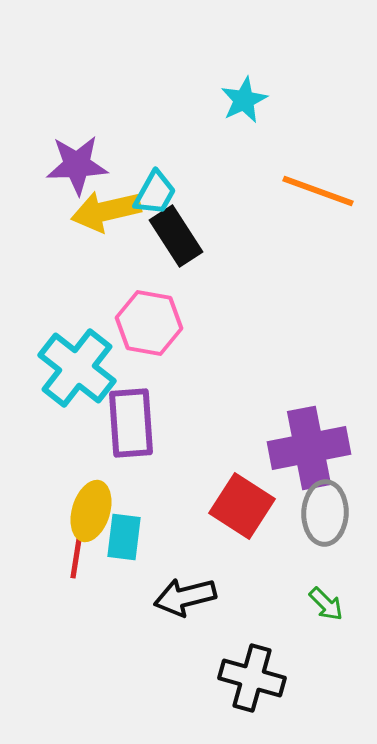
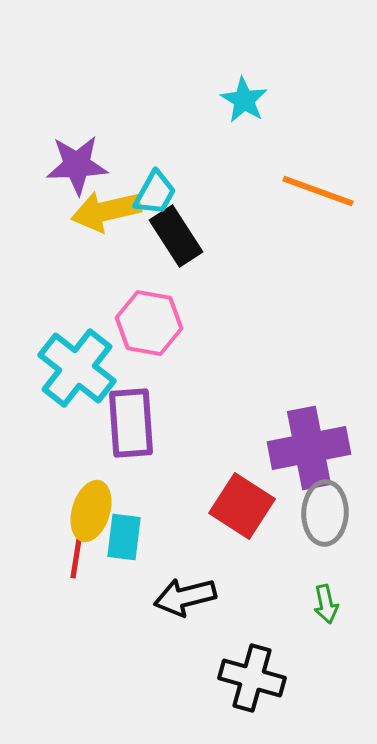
cyan star: rotated 15 degrees counterclockwise
green arrow: rotated 33 degrees clockwise
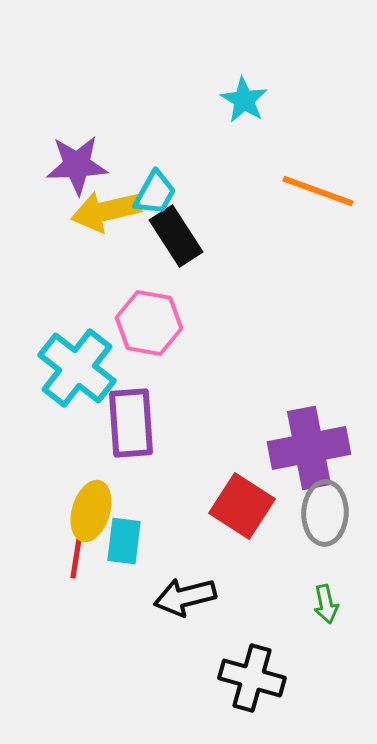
cyan rectangle: moved 4 px down
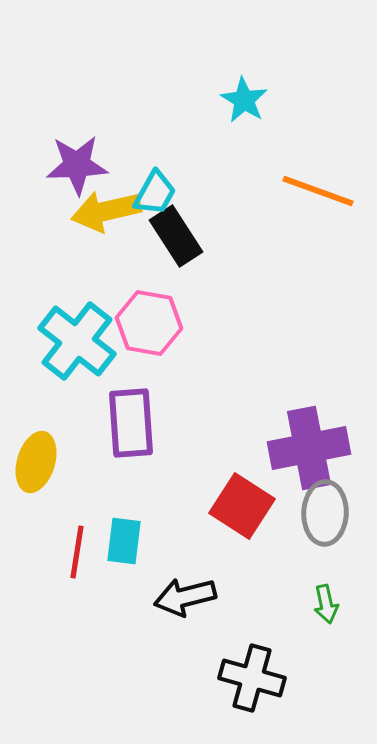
cyan cross: moved 27 px up
yellow ellipse: moved 55 px left, 49 px up
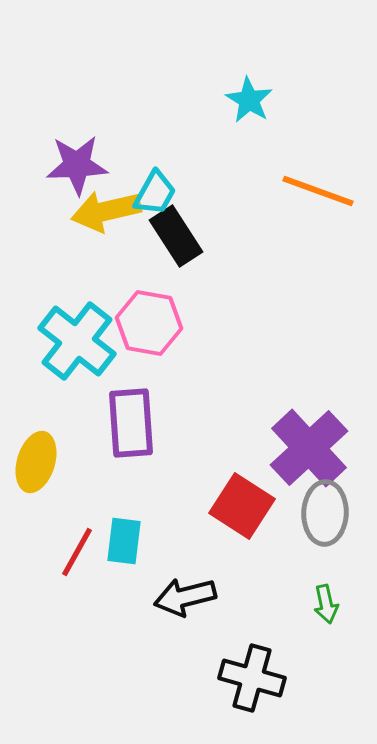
cyan star: moved 5 px right
purple cross: rotated 32 degrees counterclockwise
red line: rotated 20 degrees clockwise
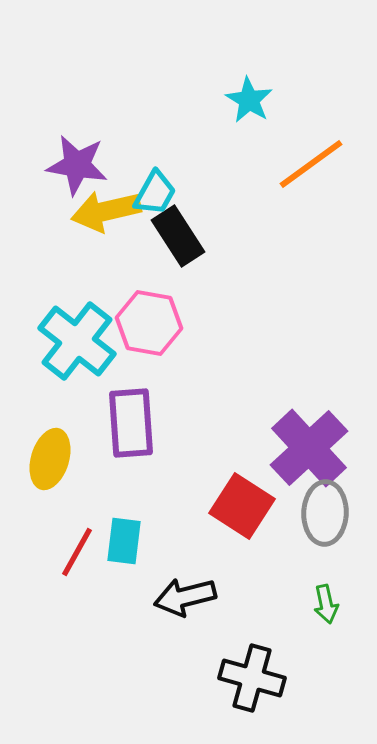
purple star: rotated 12 degrees clockwise
orange line: moved 7 px left, 27 px up; rotated 56 degrees counterclockwise
black rectangle: moved 2 px right
yellow ellipse: moved 14 px right, 3 px up
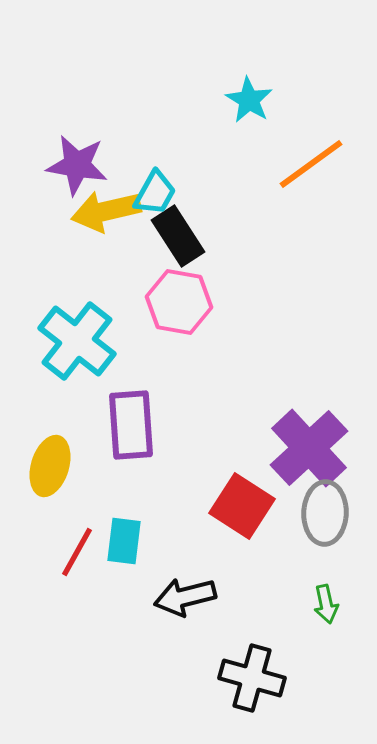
pink hexagon: moved 30 px right, 21 px up
purple rectangle: moved 2 px down
yellow ellipse: moved 7 px down
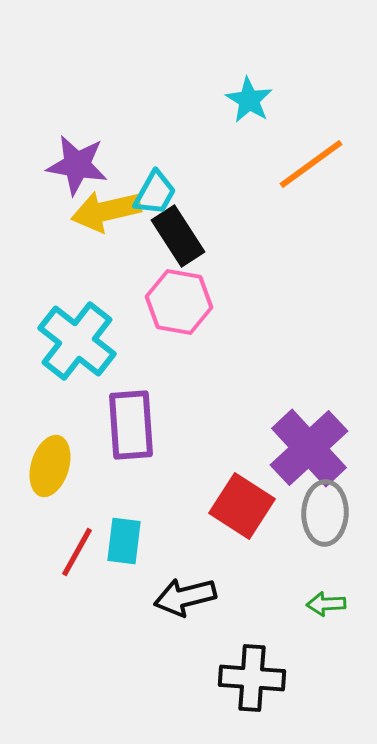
green arrow: rotated 99 degrees clockwise
black cross: rotated 12 degrees counterclockwise
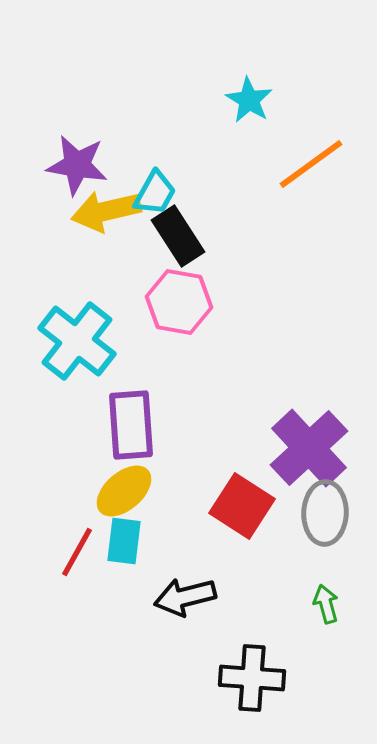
yellow ellipse: moved 74 px right, 25 px down; rotated 32 degrees clockwise
green arrow: rotated 78 degrees clockwise
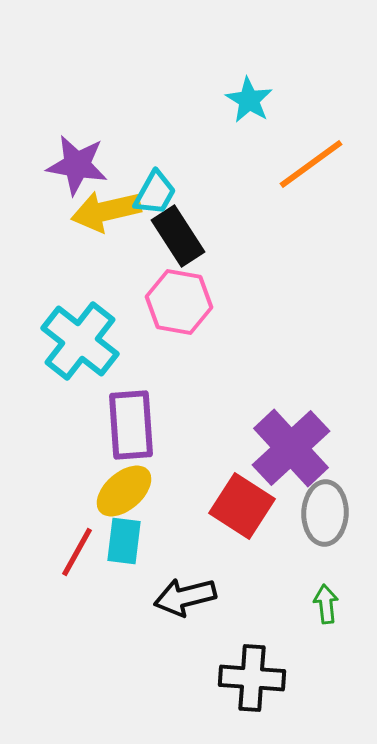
cyan cross: moved 3 px right
purple cross: moved 18 px left
green arrow: rotated 9 degrees clockwise
